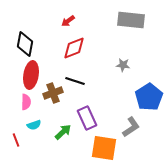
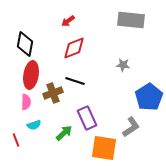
green arrow: moved 1 px right, 1 px down
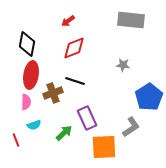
black diamond: moved 2 px right
orange square: moved 1 px up; rotated 12 degrees counterclockwise
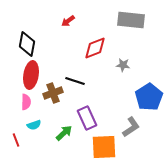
red diamond: moved 21 px right
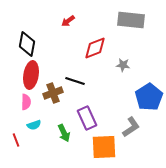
green arrow: rotated 108 degrees clockwise
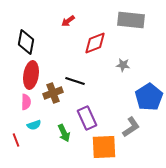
black diamond: moved 1 px left, 2 px up
red diamond: moved 5 px up
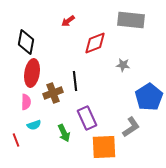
red ellipse: moved 1 px right, 2 px up
black line: rotated 66 degrees clockwise
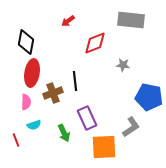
blue pentagon: rotated 28 degrees counterclockwise
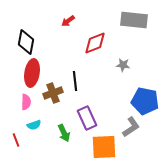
gray rectangle: moved 3 px right
blue pentagon: moved 4 px left, 4 px down
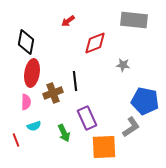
cyan semicircle: moved 1 px down
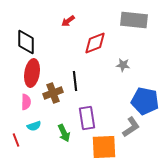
black diamond: rotated 10 degrees counterclockwise
purple rectangle: rotated 15 degrees clockwise
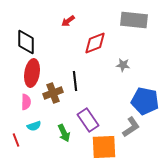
purple rectangle: moved 1 px right, 2 px down; rotated 25 degrees counterclockwise
